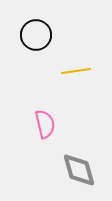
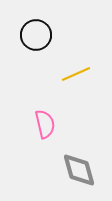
yellow line: moved 3 px down; rotated 16 degrees counterclockwise
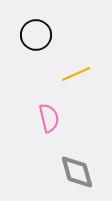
pink semicircle: moved 4 px right, 6 px up
gray diamond: moved 2 px left, 2 px down
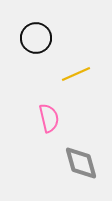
black circle: moved 3 px down
gray diamond: moved 4 px right, 9 px up
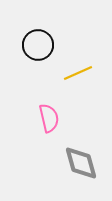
black circle: moved 2 px right, 7 px down
yellow line: moved 2 px right, 1 px up
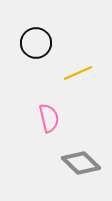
black circle: moved 2 px left, 2 px up
gray diamond: rotated 30 degrees counterclockwise
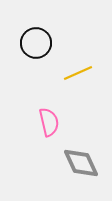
pink semicircle: moved 4 px down
gray diamond: rotated 21 degrees clockwise
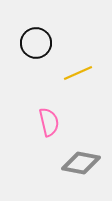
gray diamond: rotated 54 degrees counterclockwise
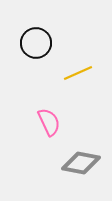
pink semicircle: rotated 12 degrees counterclockwise
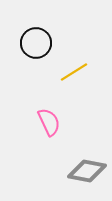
yellow line: moved 4 px left, 1 px up; rotated 8 degrees counterclockwise
gray diamond: moved 6 px right, 8 px down
